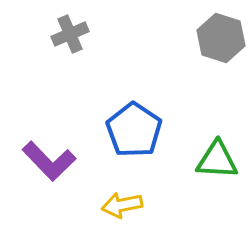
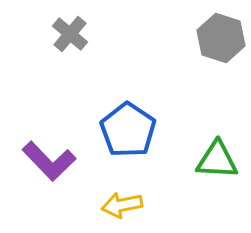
gray cross: rotated 27 degrees counterclockwise
blue pentagon: moved 6 px left
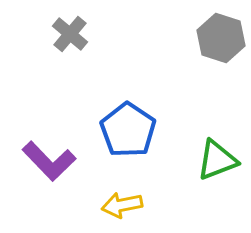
green triangle: rotated 24 degrees counterclockwise
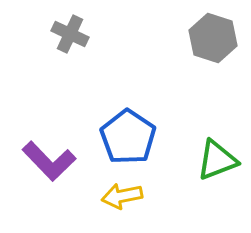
gray cross: rotated 15 degrees counterclockwise
gray hexagon: moved 8 px left
blue pentagon: moved 7 px down
yellow arrow: moved 9 px up
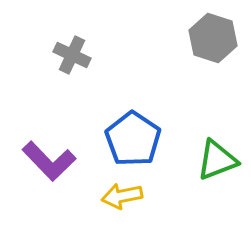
gray cross: moved 2 px right, 21 px down
blue pentagon: moved 5 px right, 2 px down
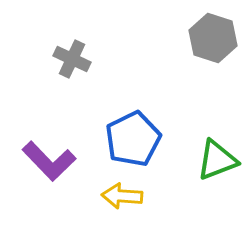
gray cross: moved 4 px down
blue pentagon: rotated 12 degrees clockwise
yellow arrow: rotated 15 degrees clockwise
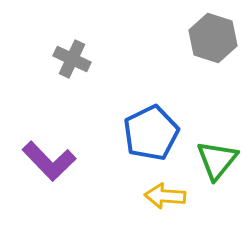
blue pentagon: moved 18 px right, 6 px up
green triangle: rotated 30 degrees counterclockwise
yellow arrow: moved 43 px right
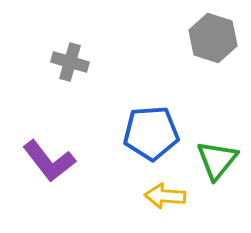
gray cross: moved 2 px left, 3 px down; rotated 9 degrees counterclockwise
blue pentagon: rotated 22 degrees clockwise
purple L-shape: rotated 6 degrees clockwise
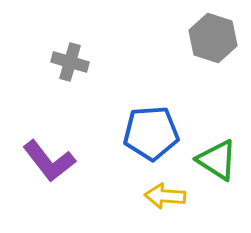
green triangle: rotated 36 degrees counterclockwise
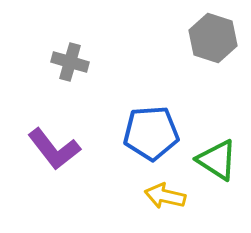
purple L-shape: moved 5 px right, 12 px up
yellow arrow: rotated 9 degrees clockwise
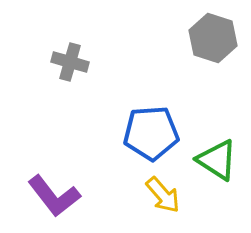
purple L-shape: moved 47 px down
yellow arrow: moved 2 px left, 1 px up; rotated 144 degrees counterclockwise
